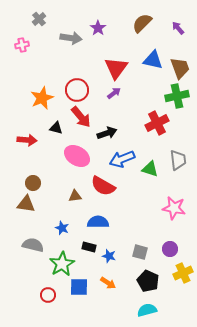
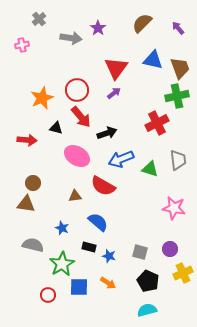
blue arrow at (122, 159): moved 1 px left
blue semicircle at (98, 222): rotated 40 degrees clockwise
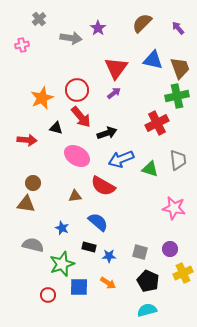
blue star at (109, 256): rotated 16 degrees counterclockwise
green star at (62, 264): rotated 10 degrees clockwise
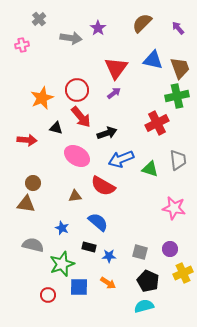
cyan semicircle at (147, 310): moved 3 px left, 4 px up
